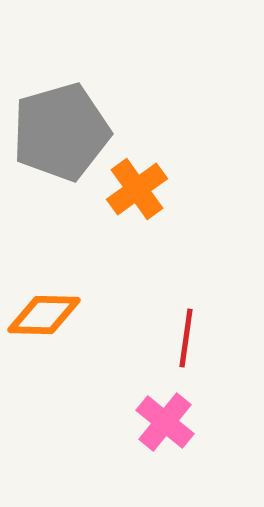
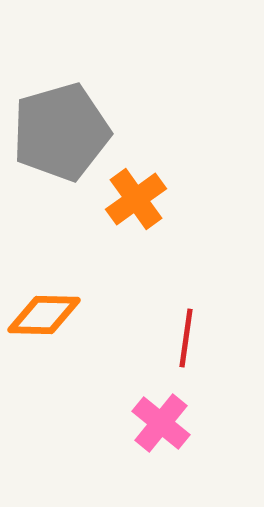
orange cross: moved 1 px left, 10 px down
pink cross: moved 4 px left, 1 px down
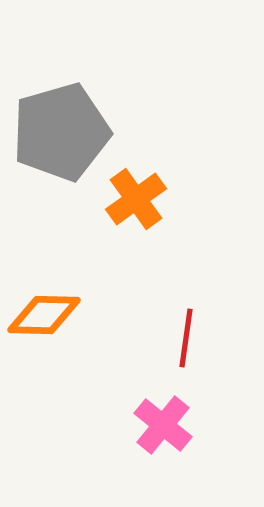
pink cross: moved 2 px right, 2 px down
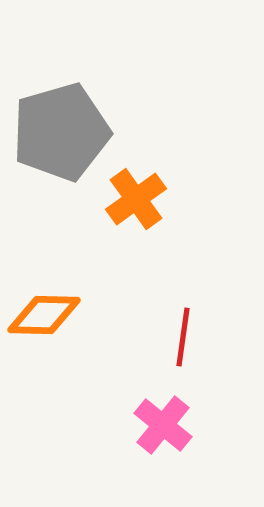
red line: moved 3 px left, 1 px up
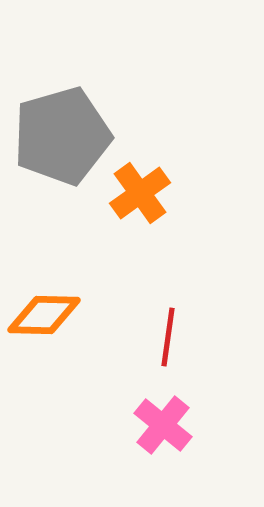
gray pentagon: moved 1 px right, 4 px down
orange cross: moved 4 px right, 6 px up
red line: moved 15 px left
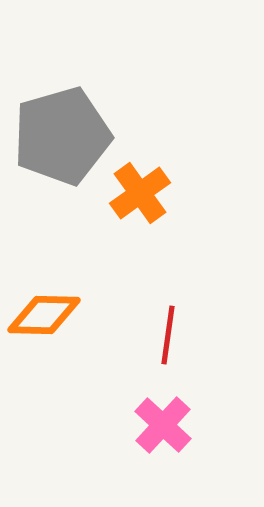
red line: moved 2 px up
pink cross: rotated 4 degrees clockwise
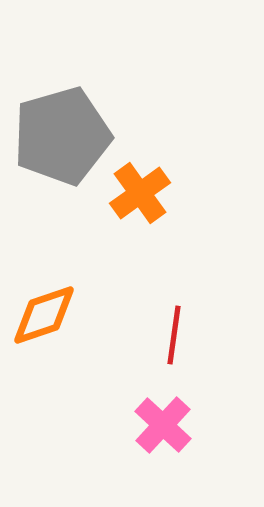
orange diamond: rotated 20 degrees counterclockwise
red line: moved 6 px right
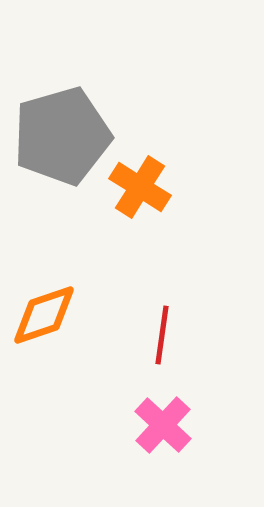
orange cross: moved 6 px up; rotated 22 degrees counterclockwise
red line: moved 12 px left
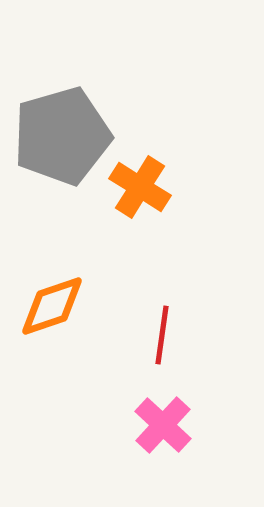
orange diamond: moved 8 px right, 9 px up
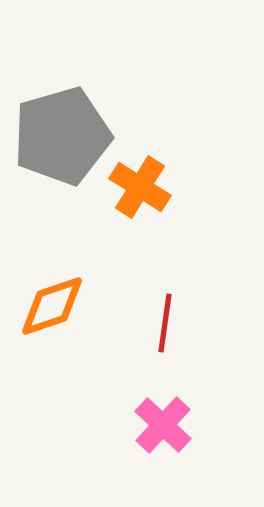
red line: moved 3 px right, 12 px up
